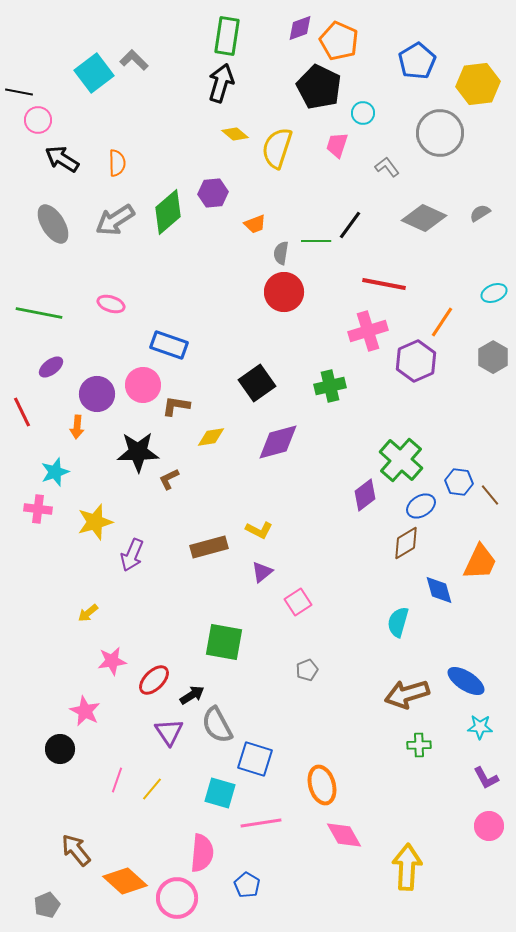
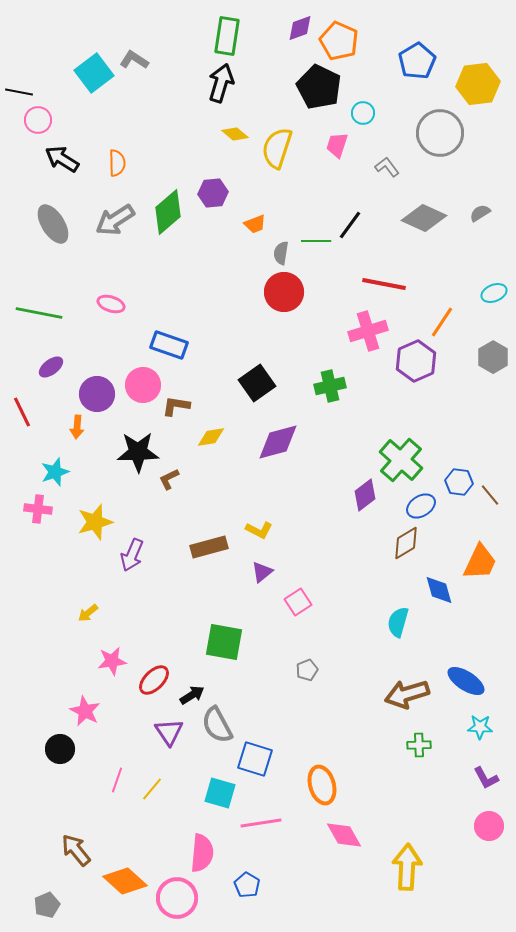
gray L-shape at (134, 60): rotated 12 degrees counterclockwise
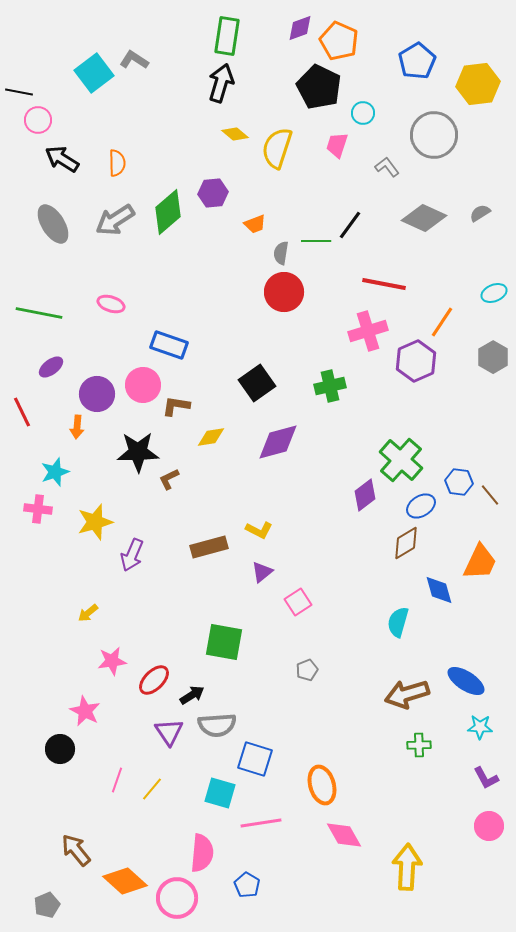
gray circle at (440, 133): moved 6 px left, 2 px down
gray semicircle at (217, 725): rotated 66 degrees counterclockwise
